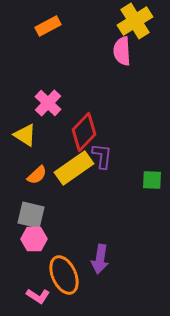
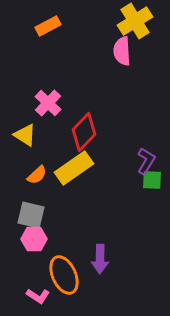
purple L-shape: moved 44 px right, 5 px down; rotated 24 degrees clockwise
purple arrow: rotated 8 degrees counterclockwise
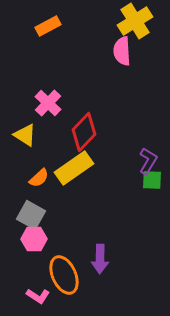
purple L-shape: moved 2 px right
orange semicircle: moved 2 px right, 3 px down
gray square: rotated 16 degrees clockwise
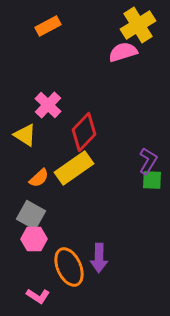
yellow cross: moved 3 px right, 4 px down
pink semicircle: moved 1 px right, 1 px down; rotated 76 degrees clockwise
pink cross: moved 2 px down
purple arrow: moved 1 px left, 1 px up
orange ellipse: moved 5 px right, 8 px up
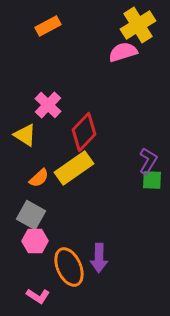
pink hexagon: moved 1 px right, 2 px down
